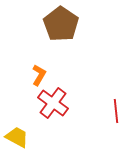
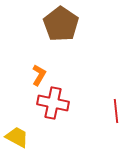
red cross: rotated 24 degrees counterclockwise
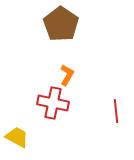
orange L-shape: moved 28 px right
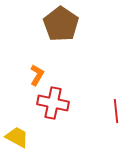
orange L-shape: moved 30 px left
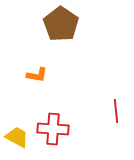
orange L-shape: rotated 70 degrees clockwise
red cross: moved 26 px down; rotated 8 degrees counterclockwise
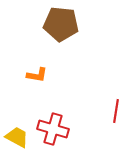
brown pentagon: rotated 28 degrees counterclockwise
red line: rotated 15 degrees clockwise
red cross: rotated 12 degrees clockwise
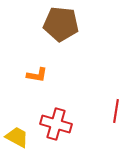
red cross: moved 3 px right, 5 px up
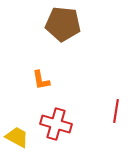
brown pentagon: moved 2 px right
orange L-shape: moved 4 px right, 5 px down; rotated 70 degrees clockwise
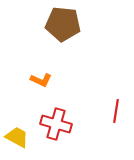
orange L-shape: rotated 55 degrees counterclockwise
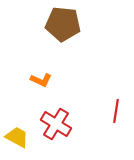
red cross: rotated 16 degrees clockwise
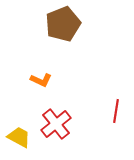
brown pentagon: rotated 28 degrees counterclockwise
red cross: rotated 20 degrees clockwise
yellow trapezoid: moved 2 px right
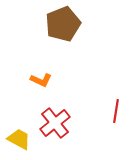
red cross: moved 1 px left, 1 px up
yellow trapezoid: moved 2 px down
